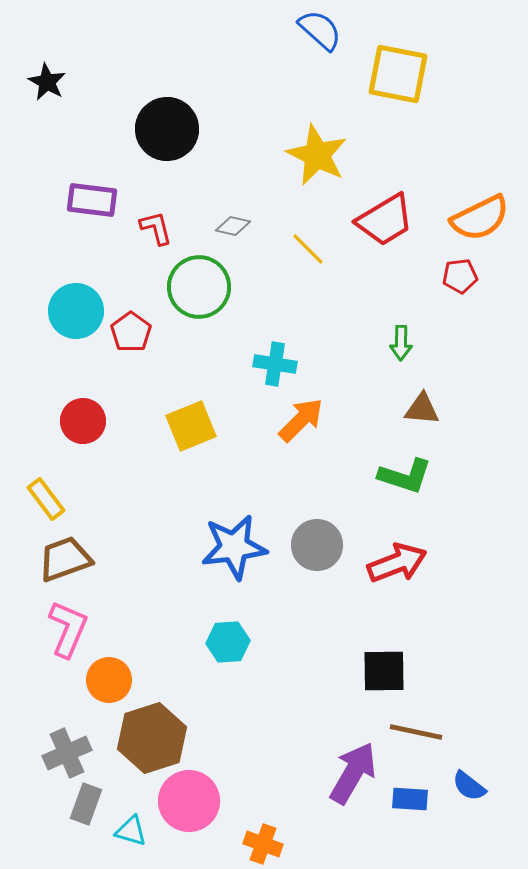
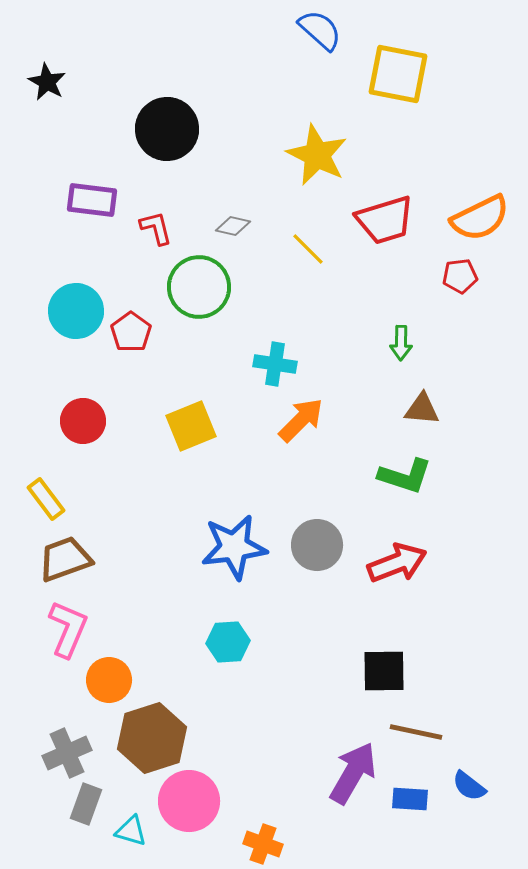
red trapezoid at (385, 220): rotated 14 degrees clockwise
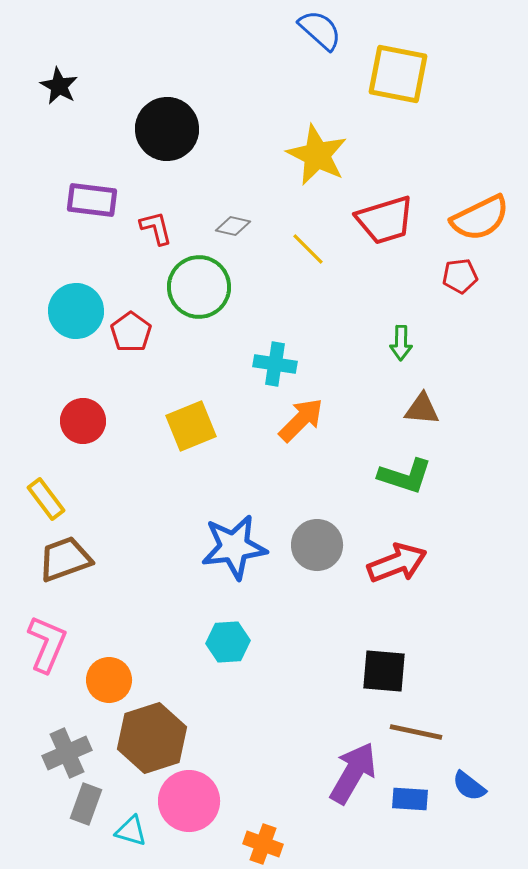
black star at (47, 82): moved 12 px right, 4 px down
pink L-shape at (68, 629): moved 21 px left, 15 px down
black square at (384, 671): rotated 6 degrees clockwise
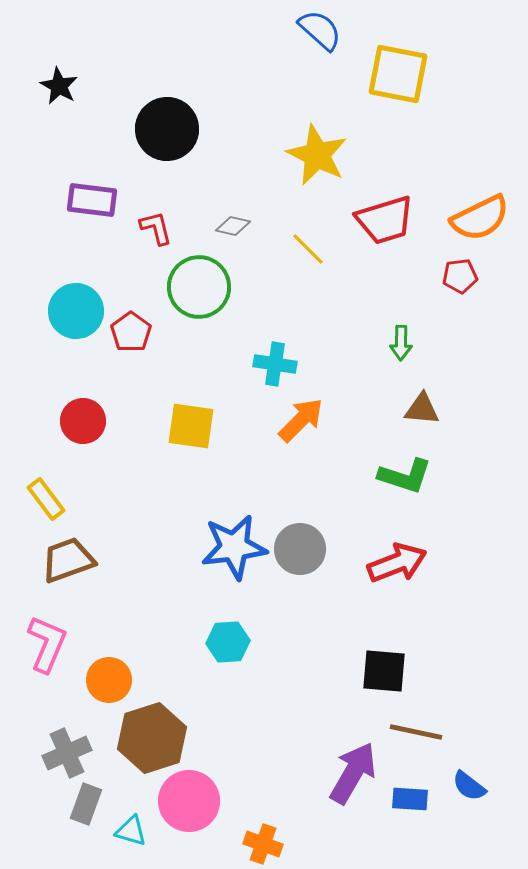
yellow square at (191, 426): rotated 30 degrees clockwise
gray circle at (317, 545): moved 17 px left, 4 px down
brown trapezoid at (65, 559): moved 3 px right, 1 px down
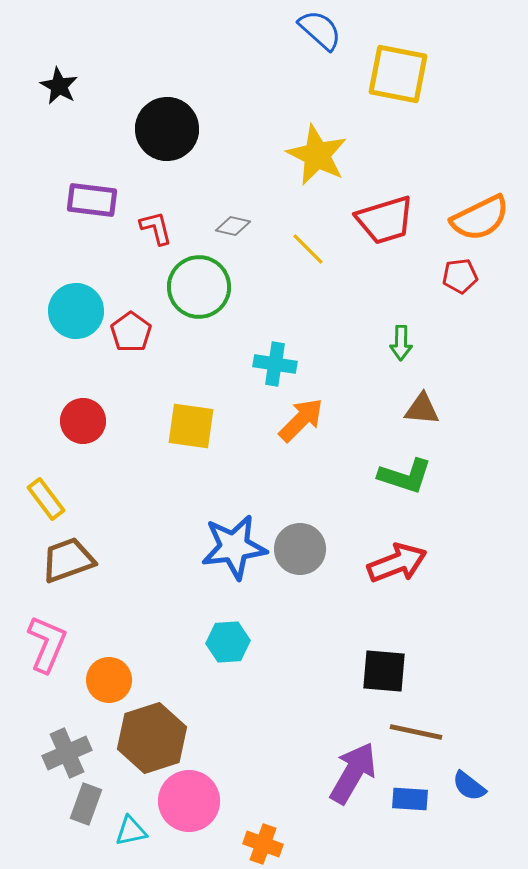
cyan triangle at (131, 831): rotated 28 degrees counterclockwise
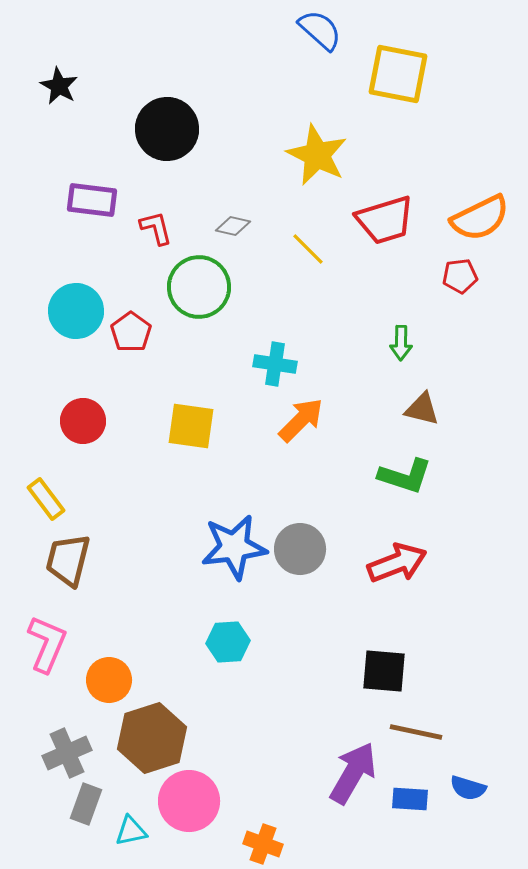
brown triangle at (422, 409): rotated 9 degrees clockwise
brown trapezoid at (68, 560): rotated 56 degrees counterclockwise
blue semicircle at (469, 786): moved 1 px left, 2 px down; rotated 21 degrees counterclockwise
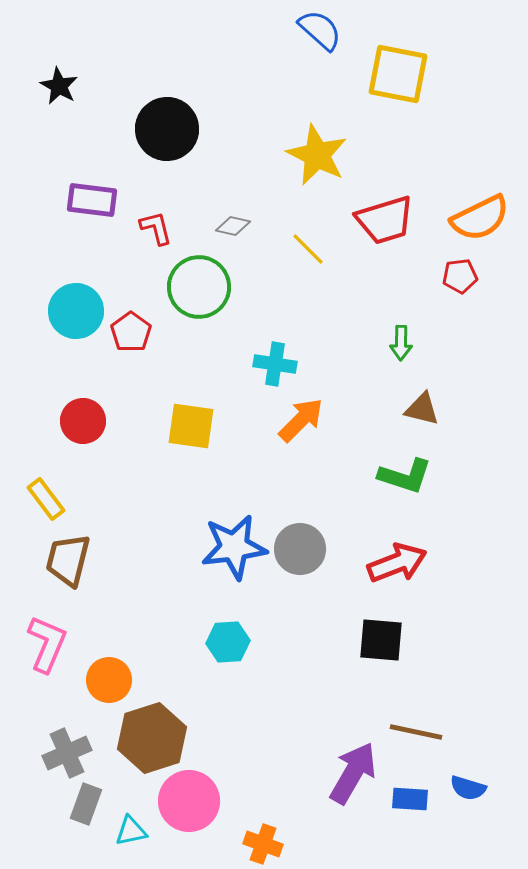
black square at (384, 671): moved 3 px left, 31 px up
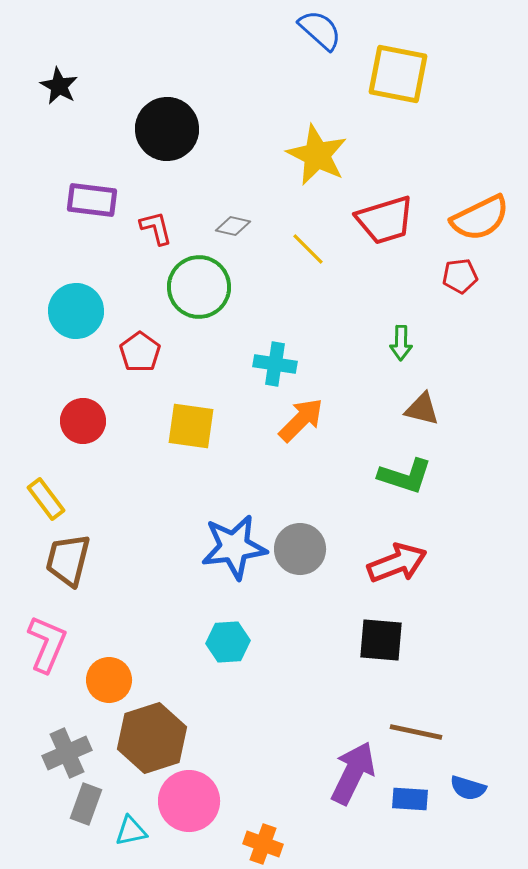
red pentagon at (131, 332): moved 9 px right, 20 px down
purple arrow at (353, 773): rotated 4 degrees counterclockwise
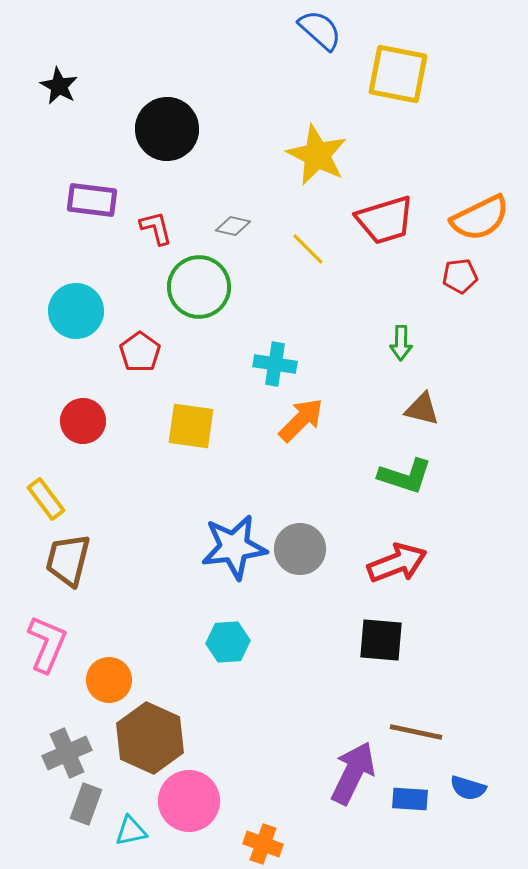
brown hexagon at (152, 738): moved 2 px left; rotated 18 degrees counterclockwise
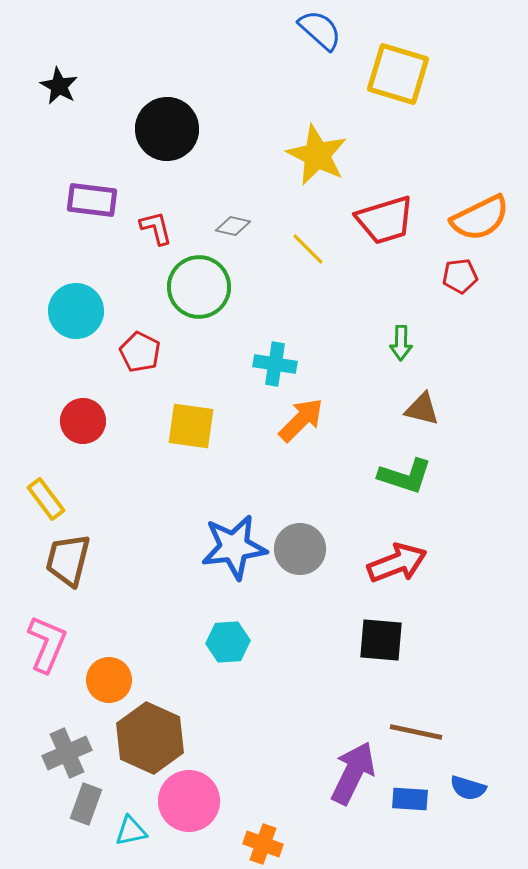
yellow square at (398, 74): rotated 6 degrees clockwise
red pentagon at (140, 352): rotated 9 degrees counterclockwise
